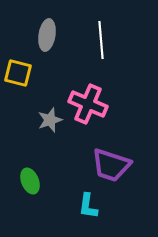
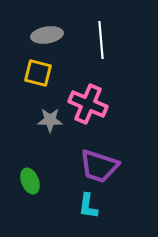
gray ellipse: rotated 72 degrees clockwise
yellow square: moved 20 px right
gray star: rotated 20 degrees clockwise
purple trapezoid: moved 12 px left, 1 px down
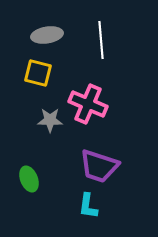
green ellipse: moved 1 px left, 2 px up
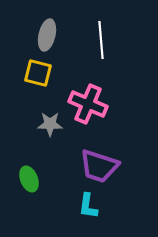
gray ellipse: rotated 68 degrees counterclockwise
gray star: moved 4 px down
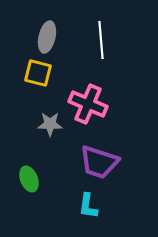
gray ellipse: moved 2 px down
purple trapezoid: moved 4 px up
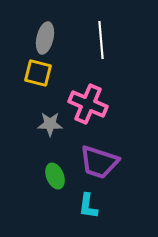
gray ellipse: moved 2 px left, 1 px down
green ellipse: moved 26 px right, 3 px up
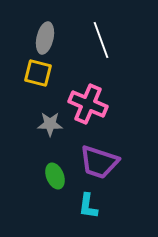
white line: rotated 15 degrees counterclockwise
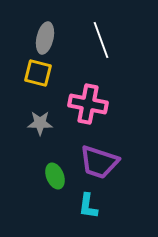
pink cross: rotated 12 degrees counterclockwise
gray star: moved 10 px left, 1 px up
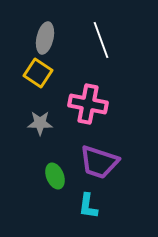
yellow square: rotated 20 degrees clockwise
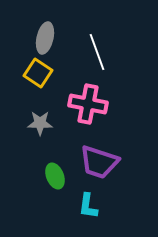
white line: moved 4 px left, 12 px down
